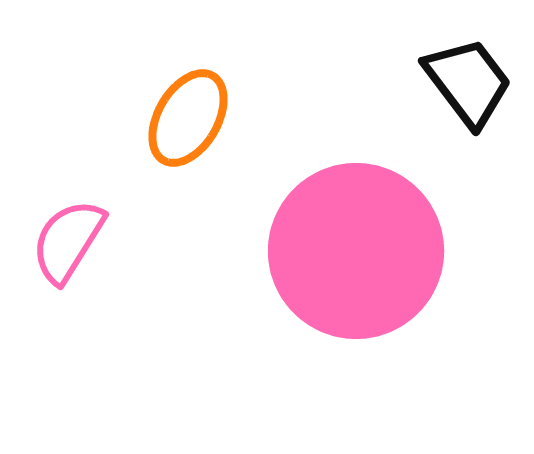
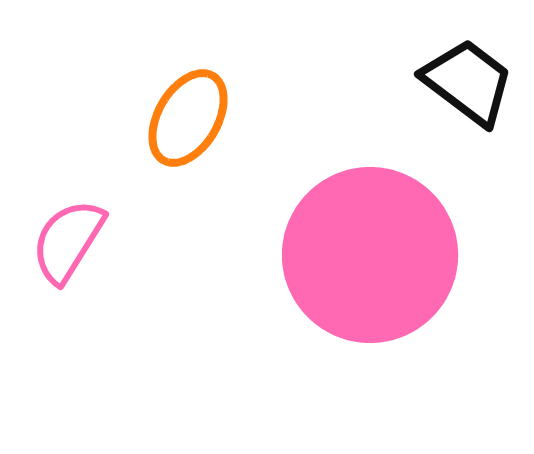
black trapezoid: rotated 16 degrees counterclockwise
pink circle: moved 14 px right, 4 px down
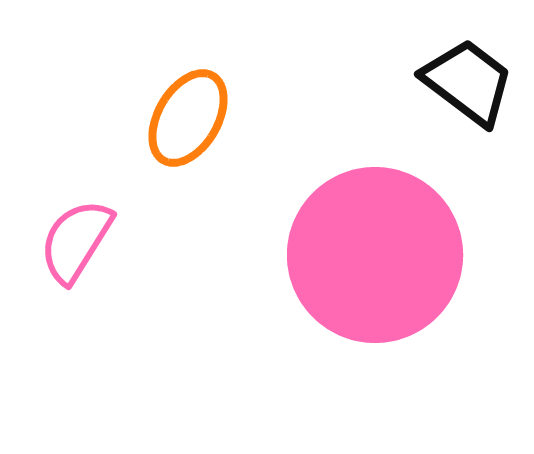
pink semicircle: moved 8 px right
pink circle: moved 5 px right
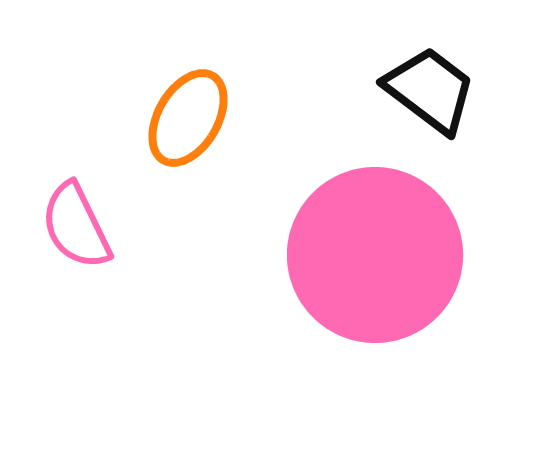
black trapezoid: moved 38 px left, 8 px down
pink semicircle: moved 15 px up; rotated 58 degrees counterclockwise
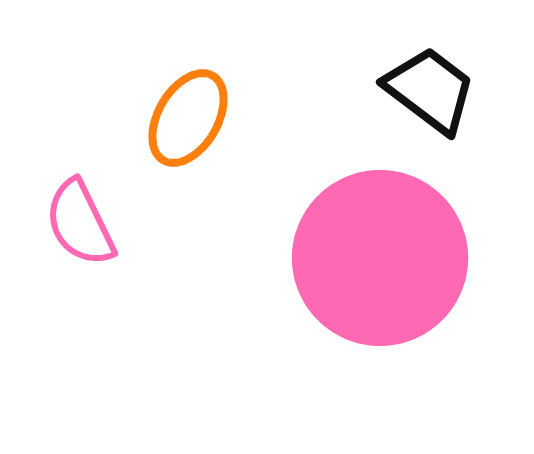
pink semicircle: moved 4 px right, 3 px up
pink circle: moved 5 px right, 3 px down
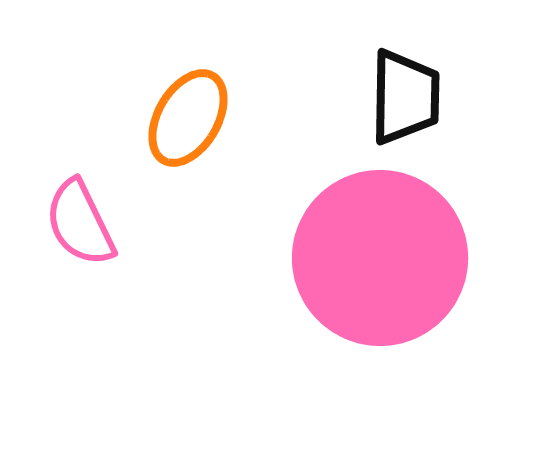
black trapezoid: moved 25 px left, 7 px down; rotated 54 degrees clockwise
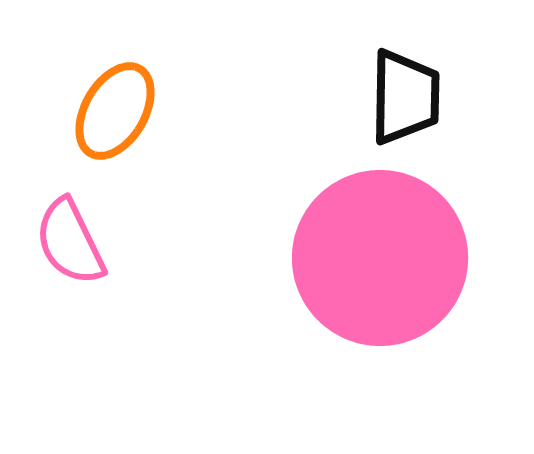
orange ellipse: moved 73 px left, 7 px up
pink semicircle: moved 10 px left, 19 px down
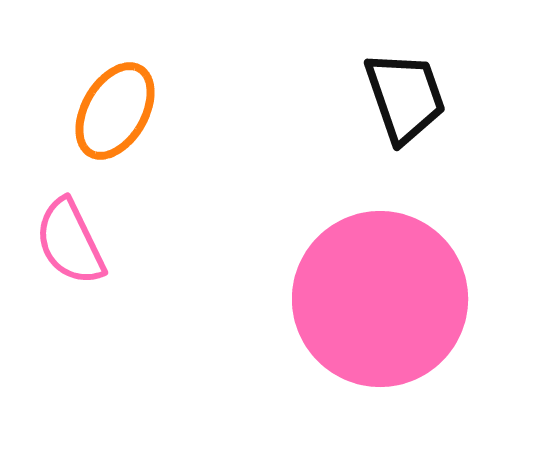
black trapezoid: rotated 20 degrees counterclockwise
pink circle: moved 41 px down
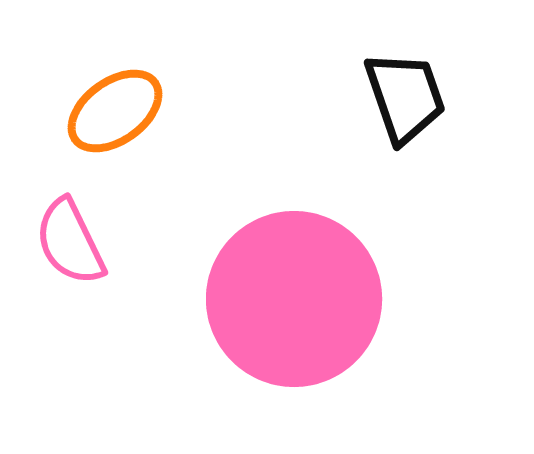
orange ellipse: rotated 24 degrees clockwise
pink circle: moved 86 px left
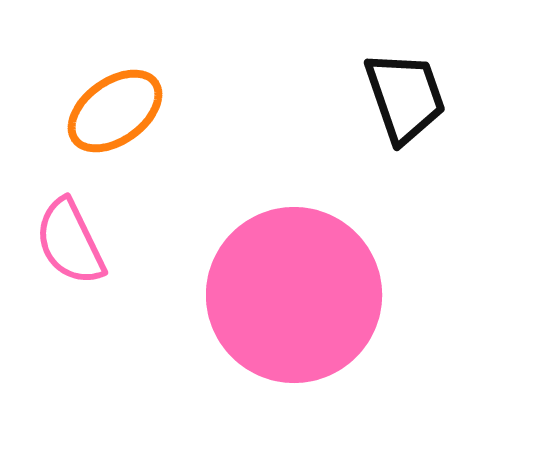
pink circle: moved 4 px up
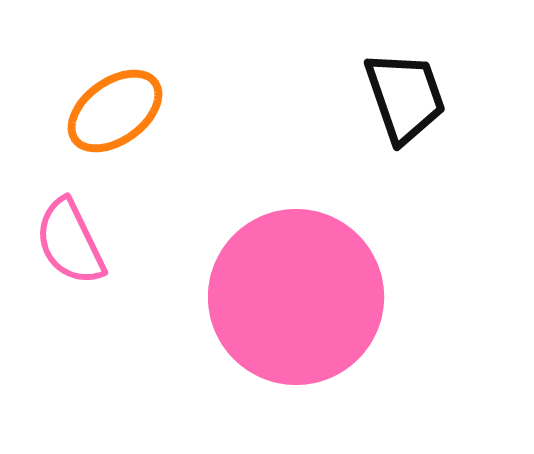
pink circle: moved 2 px right, 2 px down
